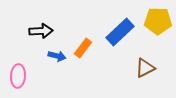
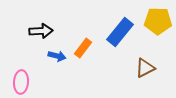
blue rectangle: rotated 8 degrees counterclockwise
pink ellipse: moved 3 px right, 6 px down
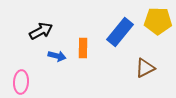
black arrow: rotated 25 degrees counterclockwise
orange rectangle: rotated 36 degrees counterclockwise
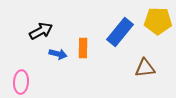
blue arrow: moved 1 px right, 2 px up
brown triangle: rotated 20 degrees clockwise
